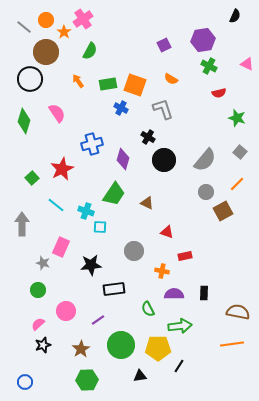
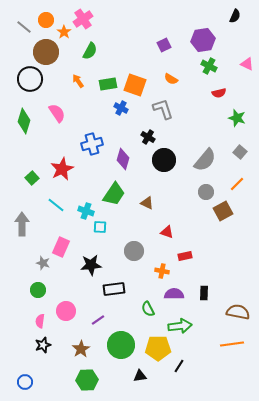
pink semicircle at (38, 324): moved 2 px right, 3 px up; rotated 40 degrees counterclockwise
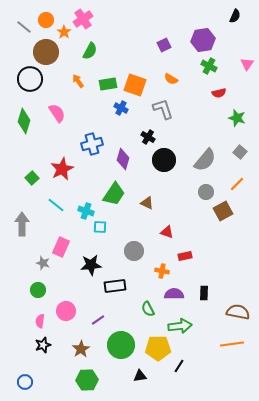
pink triangle at (247, 64): rotated 40 degrees clockwise
black rectangle at (114, 289): moved 1 px right, 3 px up
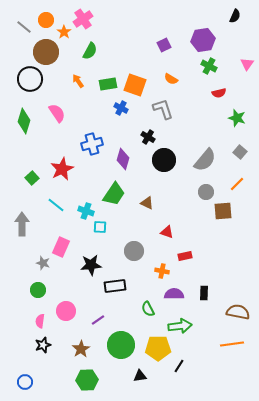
brown square at (223, 211): rotated 24 degrees clockwise
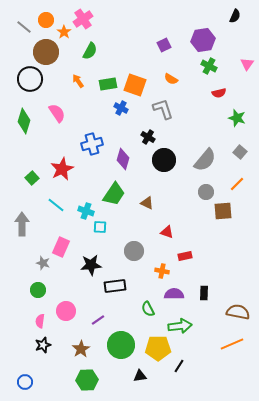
orange line at (232, 344): rotated 15 degrees counterclockwise
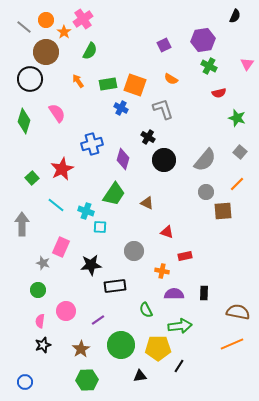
green semicircle at (148, 309): moved 2 px left, 1 px down
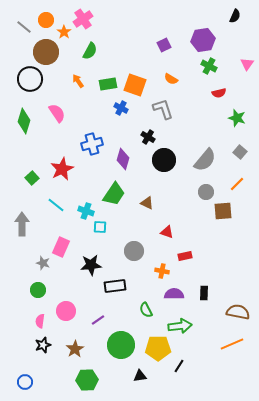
brown star at (81, 349): moved 6 px left
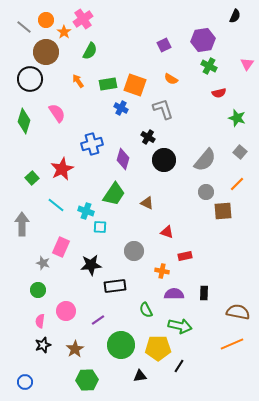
green arrow at (180, 326): rotated 20 degrees clockwise
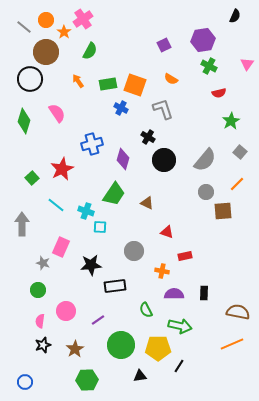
green star at (237, 118): moved 6 px left, 3 px down; rotated 24 degrees clockwise
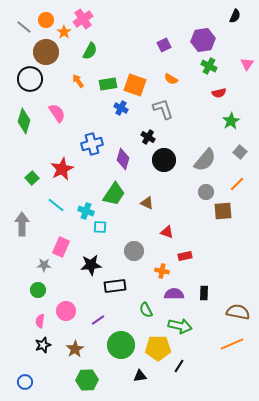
gray star at (43, 263): moved 1 px right, 2 px down; rotated 16 degrees counterclockwise
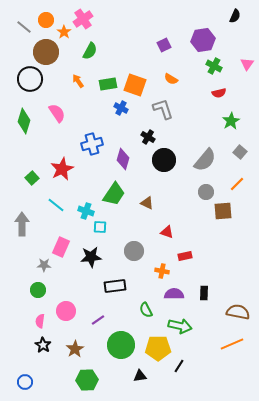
green cross at (209, 66): moved 5 px right
black star at (91, 265): moved 8 px up
black star at (43, 345): rotated 21 degrees counterclockwise
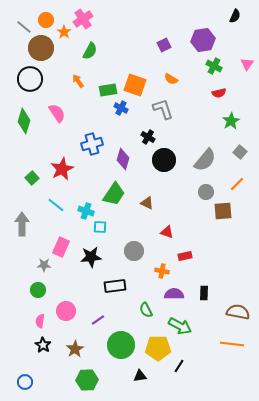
brown circle at (46, 52): moved 5 px left, 4 px up
green rectangle at (108, 84): moved 6 px down
green arrow at (180, 326): rotated 15 degrees clockwise
orange line at (232, 344): rotated 30 degrees clockwise
